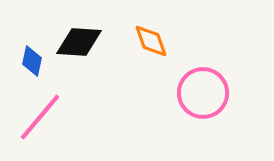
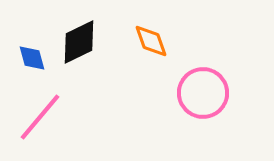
black diamond: rotated 30 degrees counterclockwise
blue diamond: moved 3 px up; rotated 28 degrees counterclockwise
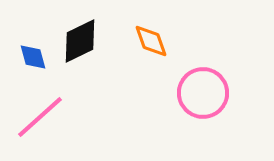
black diamond: moved 1 px right, 1 px up
blue diamond: moved 1 px right, 1 px up
pink line: rotated 8 degrees clockwise
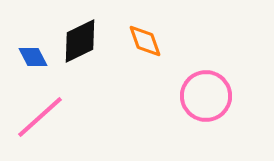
orange diamond: moved 6 px left
blue diamond: rotated 12 degrees counterclockwise
pink circle: moved 3 px right, 3 px down
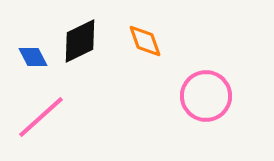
pink line: moved 1 px right
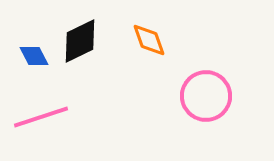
orange diamond: moved 4 px right, 1 px up
blue diamond: moved 1 px right, 1 px up
pink line: rotated 24 degrees clockwise
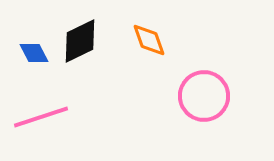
blue diamond: moved 3 px up
pink circle: moved 2 px left
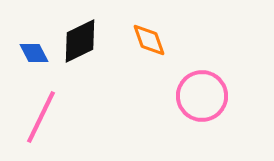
pink circle: moved 2 px left
pink line: rotated 46 degrees counterclockwise
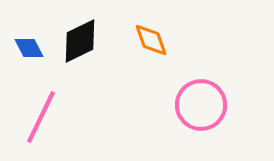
orange diamond: moved 2 px right
blue diamond: moved 5 px left, 5 px up
pink circle: moved 1 px left, 9 px down
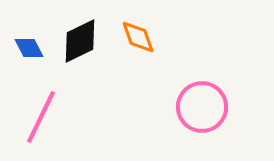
orange diamond: moved 13 px left, 3 px up
pink circle: moved 1 px right, 2 px down
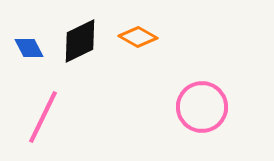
orange diamond: rotated 42 degrees counterclockwise
pink line: moved 2 px right
